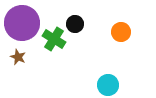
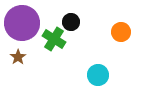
black circle: moved 4 px left, 2 px up
brown star: rotated 14 degrees clockwise
cyan circle: moved 10 px left, 10 px up
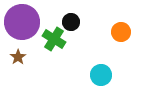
purple circle: moved 1 px up
cyan circle: moved 3 px right
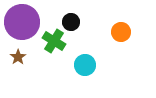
green cross: moved 2 px down
cyan circle: moved 16 px left, 10 px up
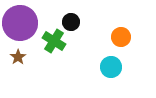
purple circle: moved 2 px left, 1 px down
orange circle: moved 5 px down
cyan circle: moved 26 px right, 2 px down
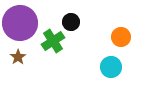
green cross: moved 1 px left; rotated 25 degrees clockwise
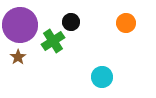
purple circle: moved 2 px down
orange circle: moved 5 px right, 14 px up
cyan circle: moved 9 px left, 10 px down
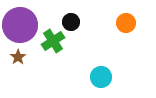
cyan circle: moved 1 px left
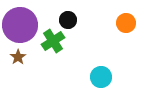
black circle: moved 3 px left, 2 px up
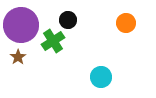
purple circle: moved 1 px right
